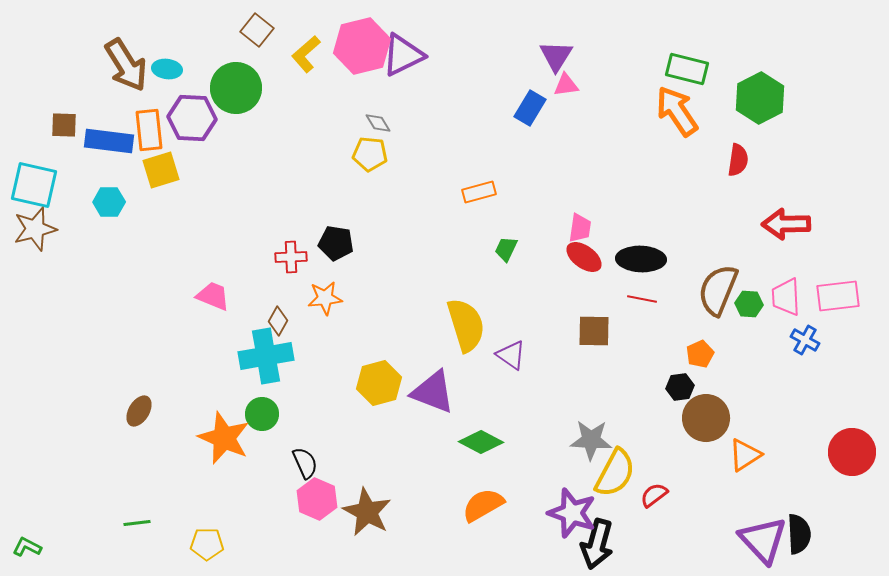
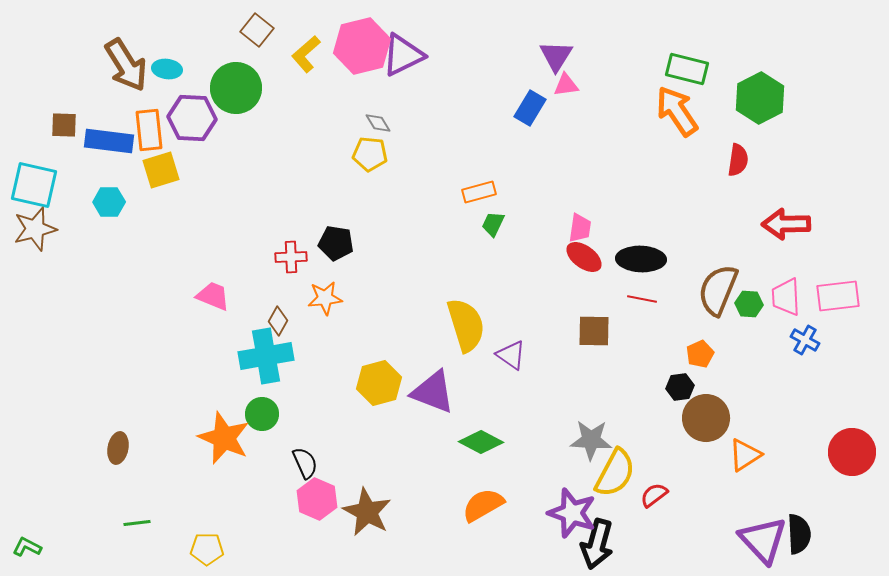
green trapezoid at (506, 249): moved 13 px left, 25 px up
brown ellipse at (139, 411): moved 21 px left, 37 px down; rotated 20 degrees counterclockwise
yellow pentagon at (207, 544): moved 5 px down
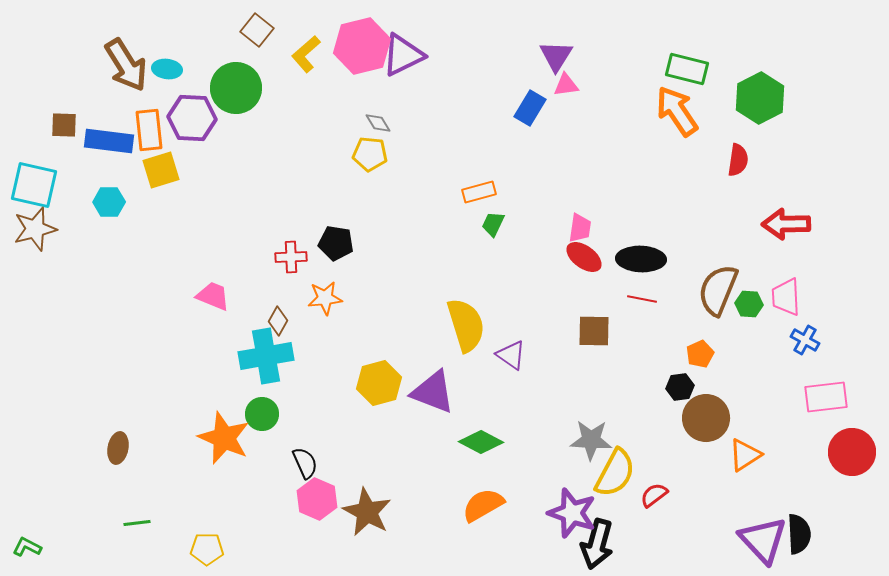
pink rectangle at (838, 296): moved 12 px left, 101 px down
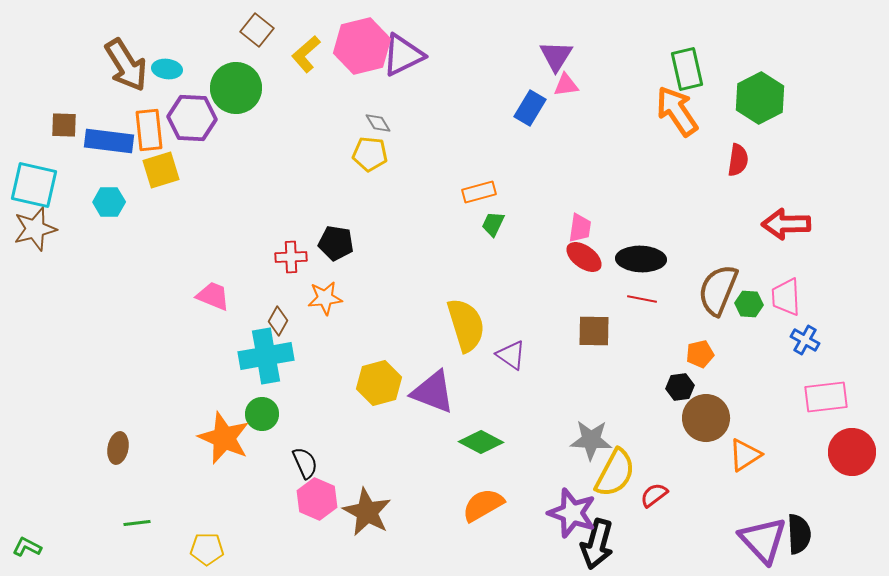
green rectangle at (687, 69): rotated 63 degrees clockwise
orange pentagon at (700, 354): rotated 12 degrees clockwise
